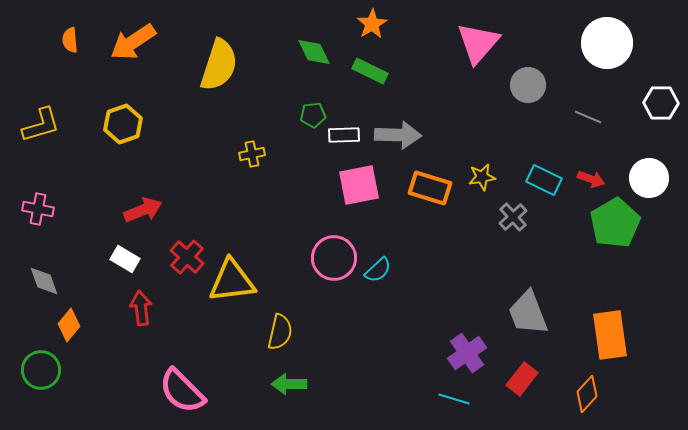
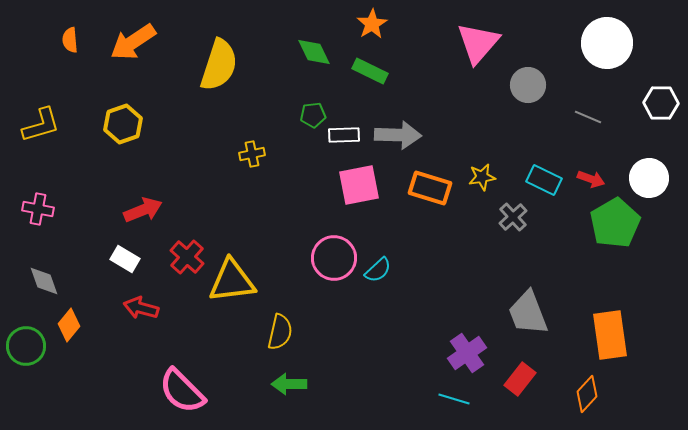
red arrow at (141, 308): rotated 68 degrees counterclockwise
green circle at (41, 370): moved 15 px left, 24 px up
red rectangle at (522, 379): moved 2 px left
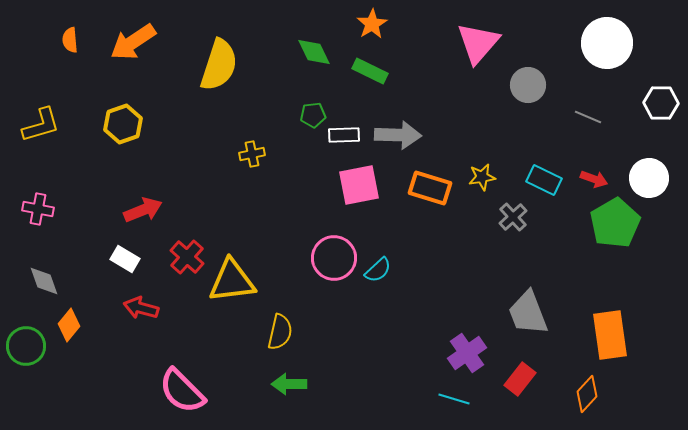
red arrow at (591, 179): moved 3 px right
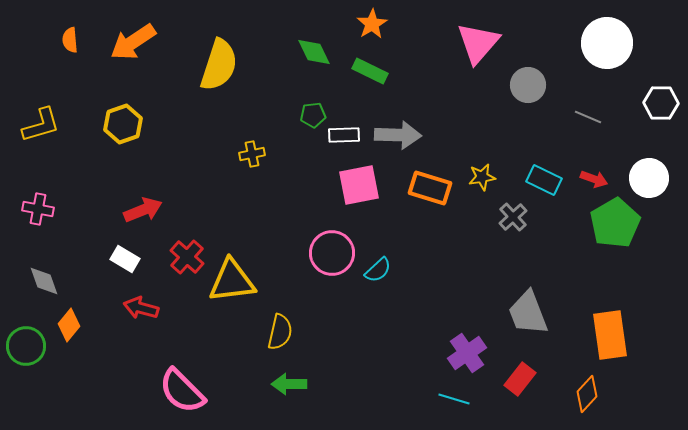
pink circle at (334, 258): moved 2 px left, 5 px up
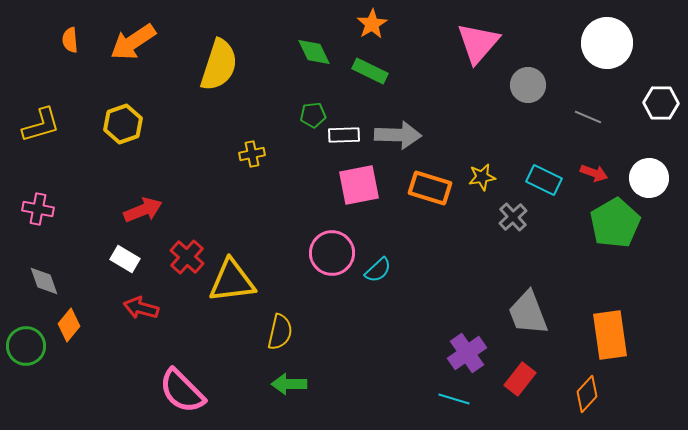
red arrow at (594, 179): moved 6 px up
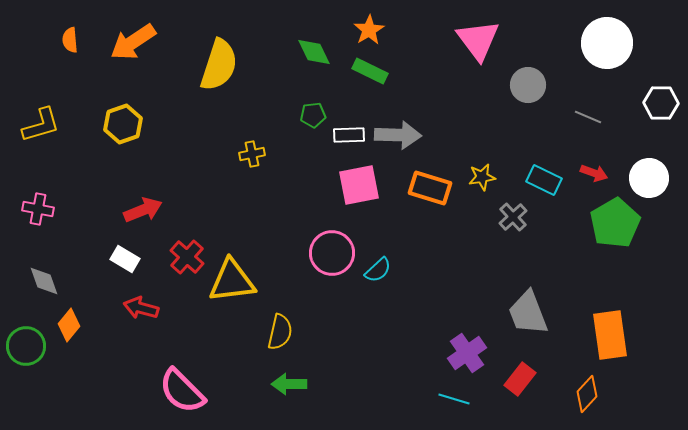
orange star at (372, 24): moved 3 px left, 6 px down
pink triangle at (478, 43): moved 3 px up; rotated 18 degrees counterclockwise
white rectangle at (344, 135): moved 5 px right
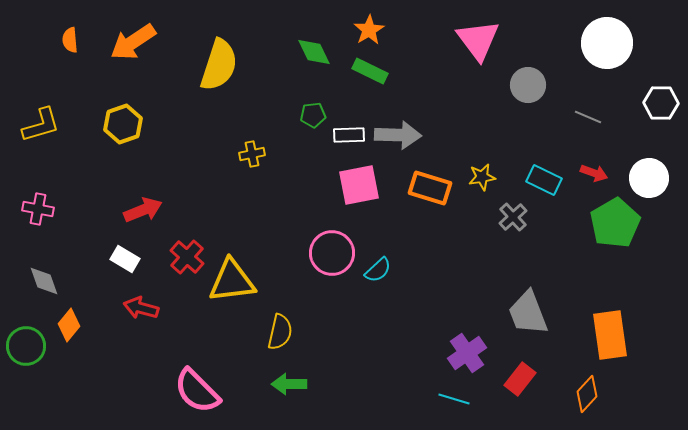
pink semicircle at (182, 391): moved 15 px right
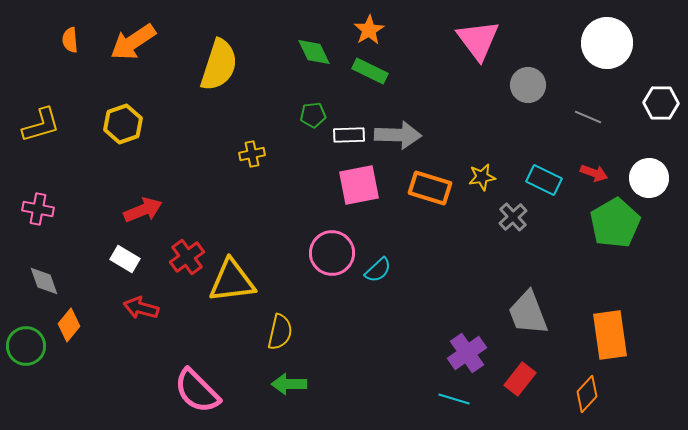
red cross at (187, 257): rotated 12 degrees clockwise
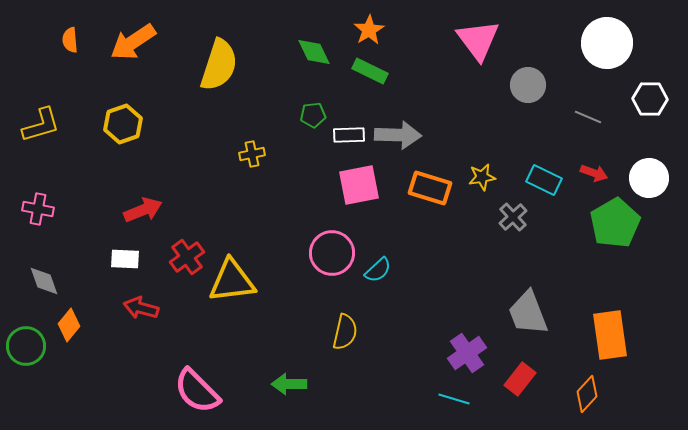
white hexagon at (661, 103): moved 11 px left, 4 px up
white rectangle at (125, 259): rotated 28 degrees counterclockwise
yellow semicircle at (280, 332): moved 65 px right
